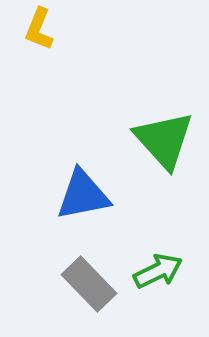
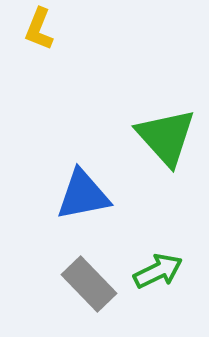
green triangle: moved 2 px right, 3 px up
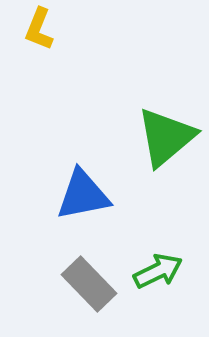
green triangle: rotated 32 degrees clockwise
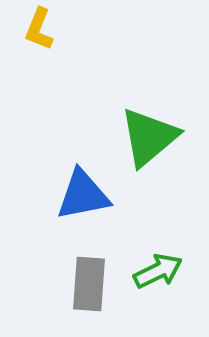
green triangle: moved 17 px left
gray rectangle: rotated 48 degrees clockwise
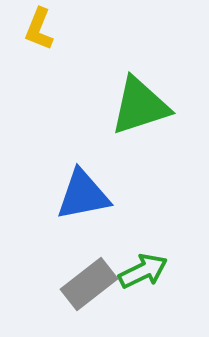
green triangle: moved 9 px left, 31 px up; rotated 22 degrees clockwise
green arrow: moved 15 px left
gray rectangle: rotated 48 degrees clockwise
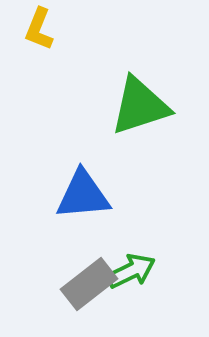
blue triangle: rotated 6 degrees clockwise
green arrow: moved 12 px left
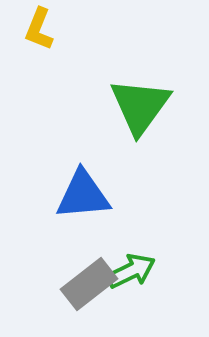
green triangle: rotated 36 degrees counterclockwise
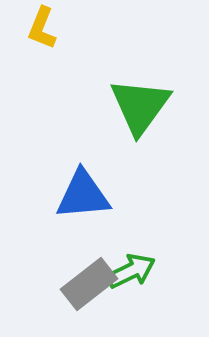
yellow L-shape: moved 3 px right, 1 px up
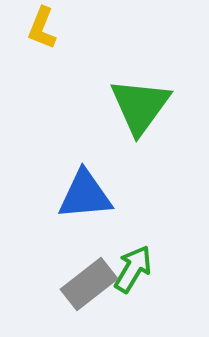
blue triangle: moved 2 px right
green arrow: moved 2 px right, 2 px up; rotated 33 degrees counterclockwise
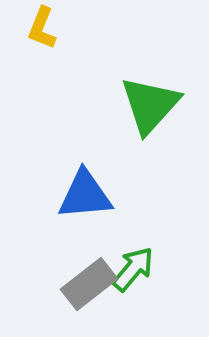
green triangle: moved 10 px right, 1 px up; rotated 6 degrees clockwise
green arrow: rotated 9 degrees clockwise
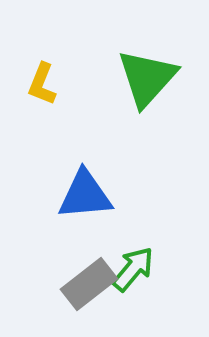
yellow L-shape: moved 56 px down
green triangle: moved 3 px left, 27 px up
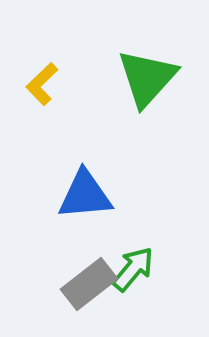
yellow L-shape: rotated 24 degrees clockwise
